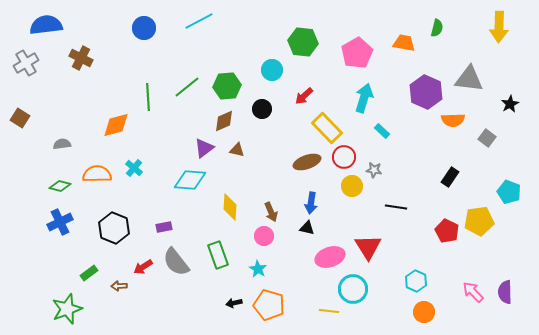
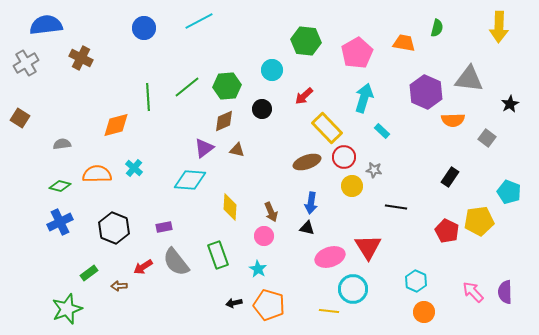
green hexagon at (303, 42): moved 3 px right, 1 px up
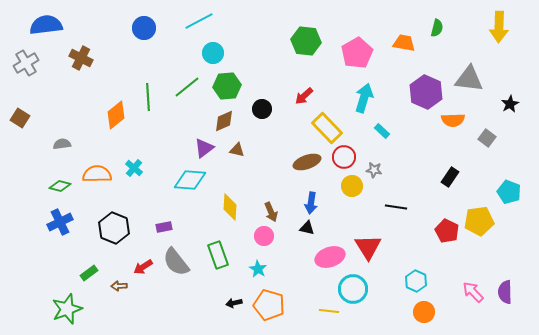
cyan circle at (272, 70): moved 59 px left, 17 px up
orange diamond at (116, 125): moved 10 px up; rotated 24 degrees counterclockwise
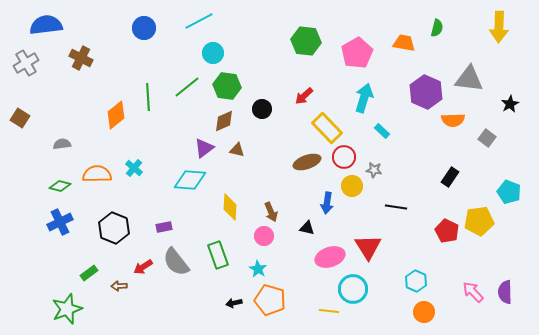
green hexagon at (227, 86): rotated 12 degrees clockwise
blue arrow at (311, 203): moved 16 px right
orange pentagon at (269, 305): moved 1 px right, 5 px up
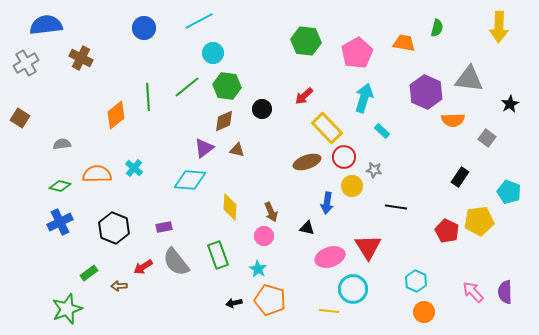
black rectangle at (450, 177): moved 10 px right
